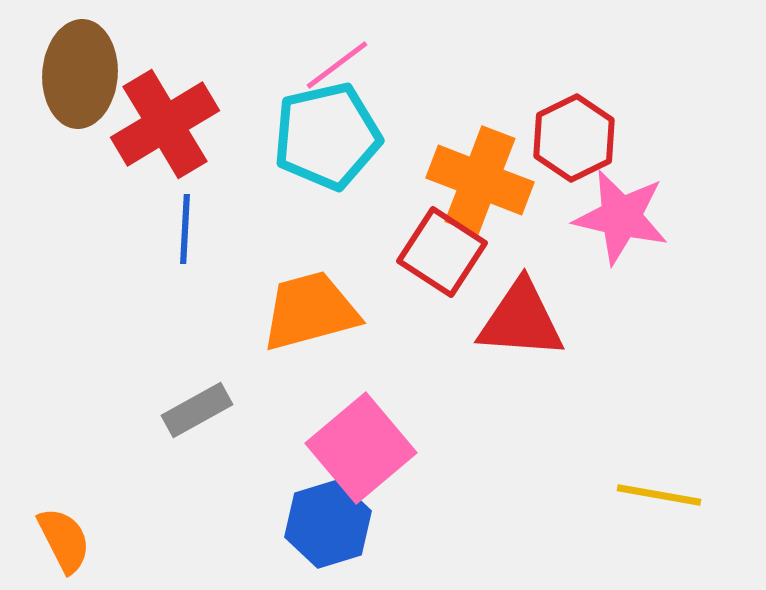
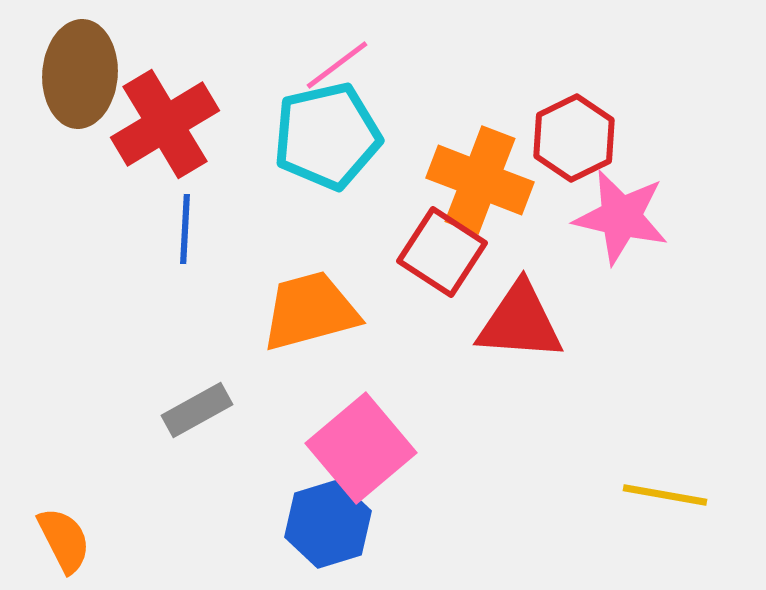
red triangle: moved 1 px left, 2 px down
yellow line: moved 6 px right
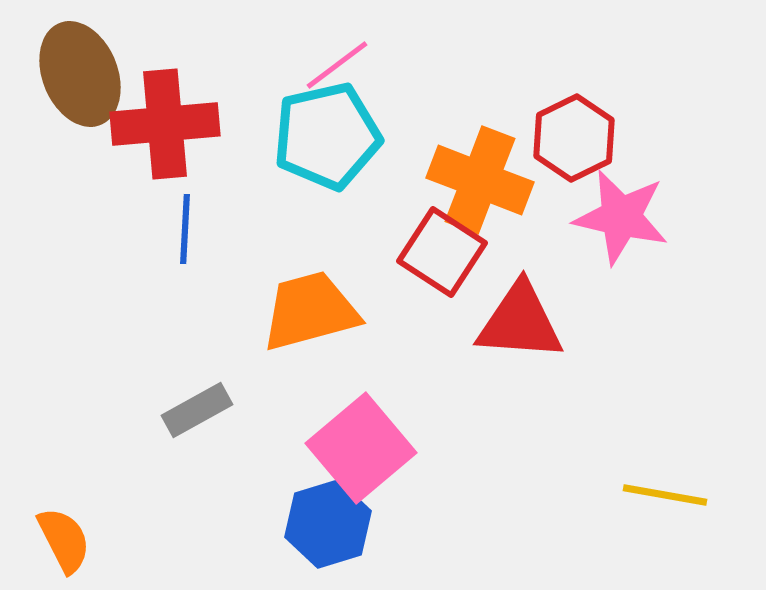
brown ellipse: rotated 26 degrees counterclockwise
red cross: rotated 26 degrees clockwise
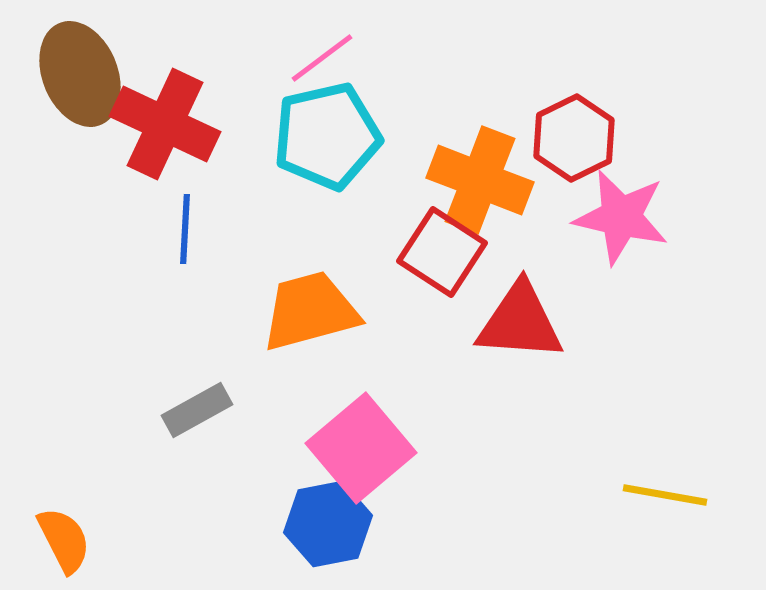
pink line: moved 15 px left, 7 px up
red cross: rotated 30 degrees clockwise
blue hexagon: rotated 6 degrees clockwise
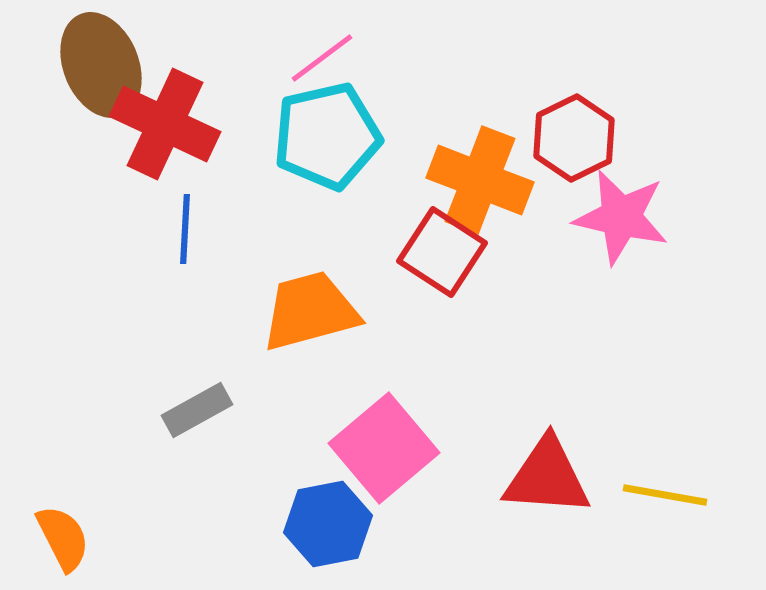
brown ellipse: moved 21 px right, 9 px up
red triangle: moved 27 px right, 155 px down
pink square: moved 23 px right
orange semicircle: moved 1 px left, 2 px up
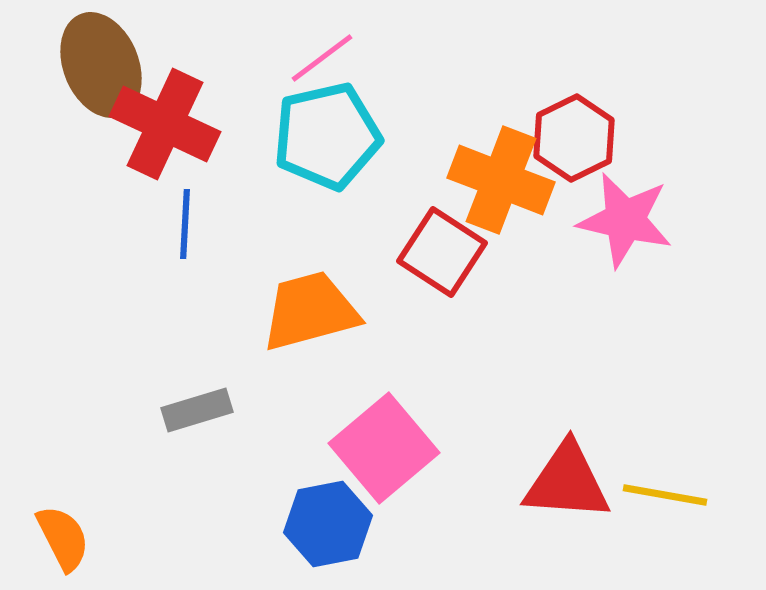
orange cross: moved 21 px right
pink star: moved 4 px right, 3 px down
blue line: moved 5 px up
gray rectangle: rotated 12 degrees clockwise
red triangle: moved 20 px right, 5 px down
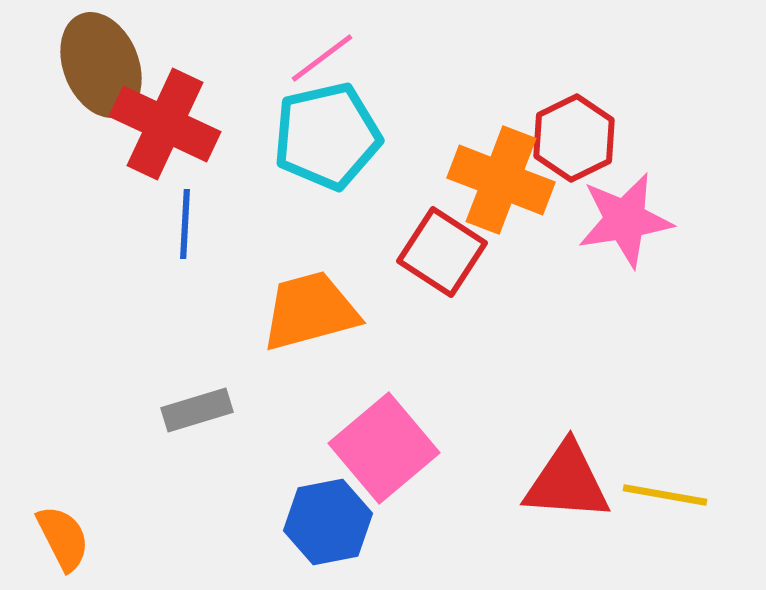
pink star: rotated 22 degrees counterclockwise
blue hexagon: moved 2 px up
